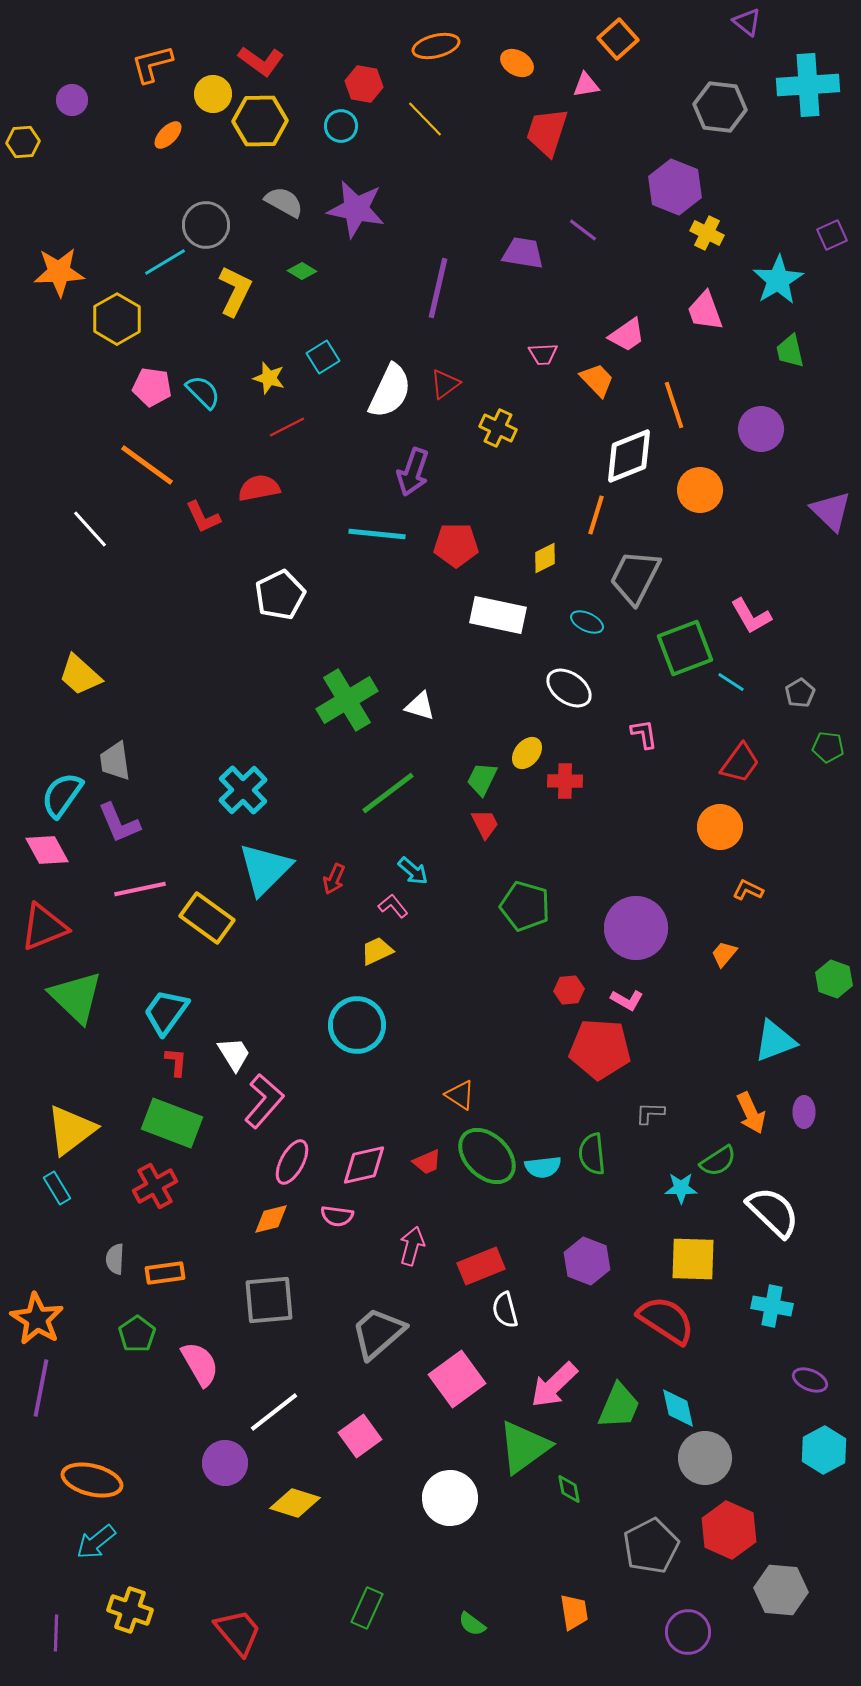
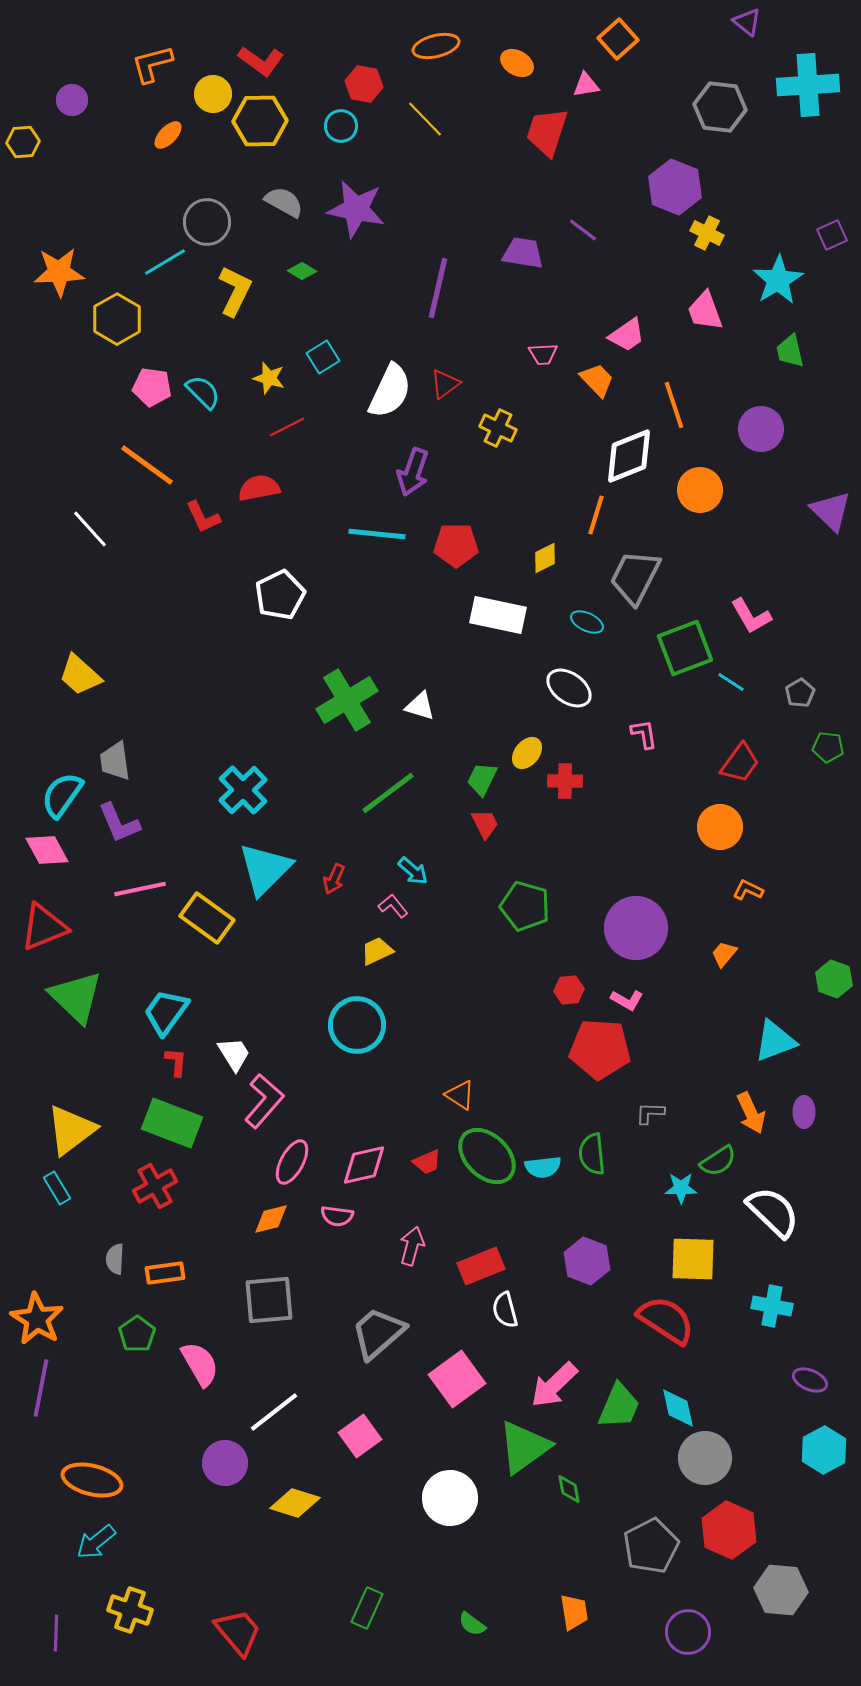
gray circle at (206, 225): moved 1 px right, 3 px up
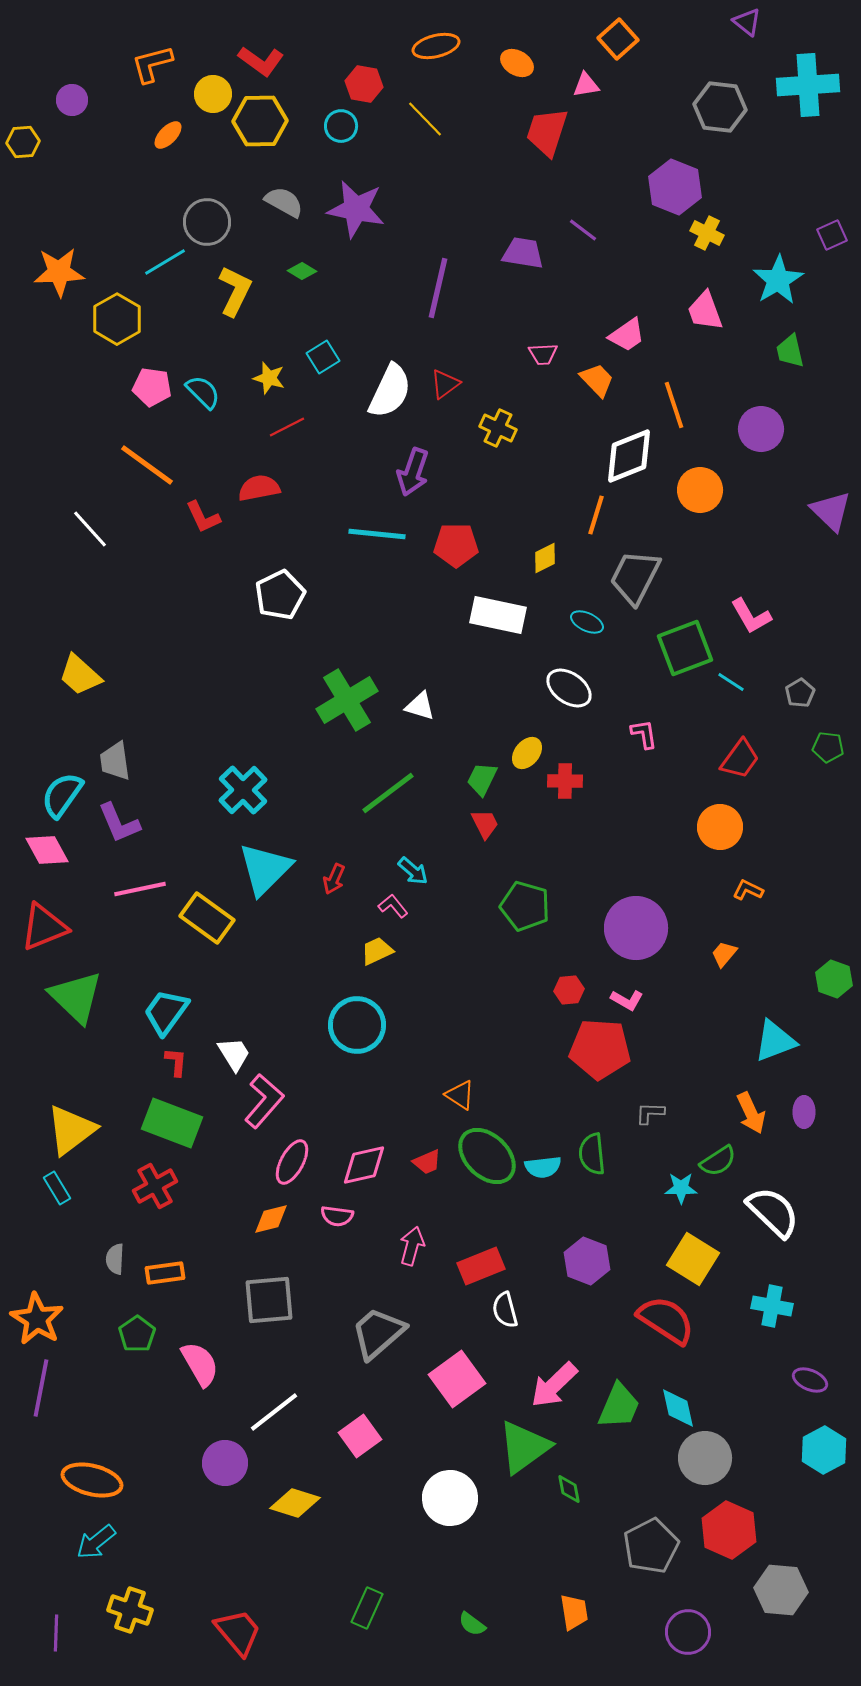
red trapezoid at (740, 763): moved 4 px up
yellow square at (693, 1259): rotated 30 degrees clockwise
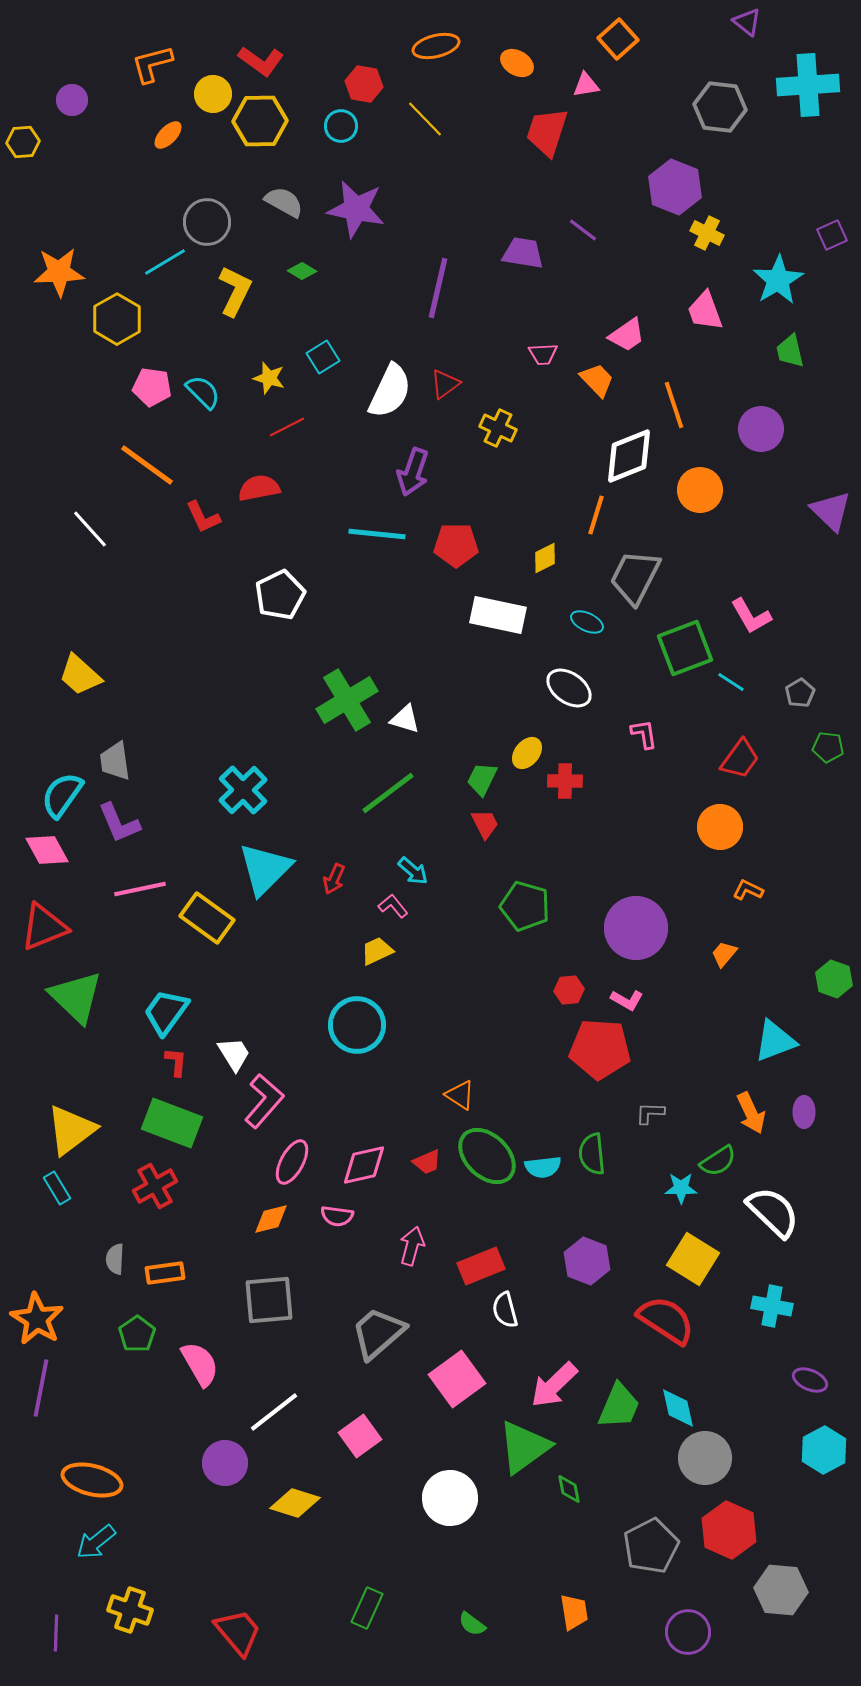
white triangle at (420, 706): moved 15 px left, 13 px down
